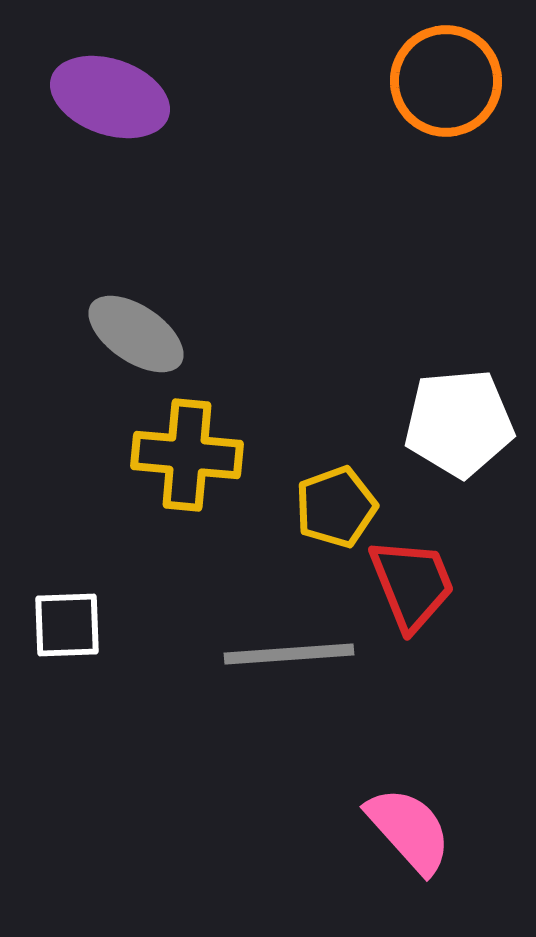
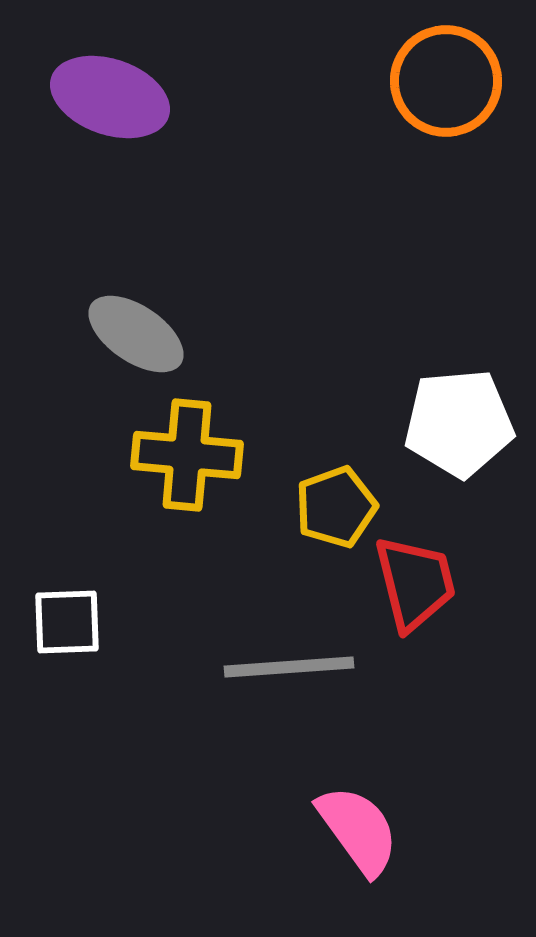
red trapezoid: moved 3 px right, 1 px up; rotated 8 degrees clockwise
white square: moved 3 px up
gray line: moved 13 px down
pink semicircle: moved 51 px left; rotated 6 degrees clockwise
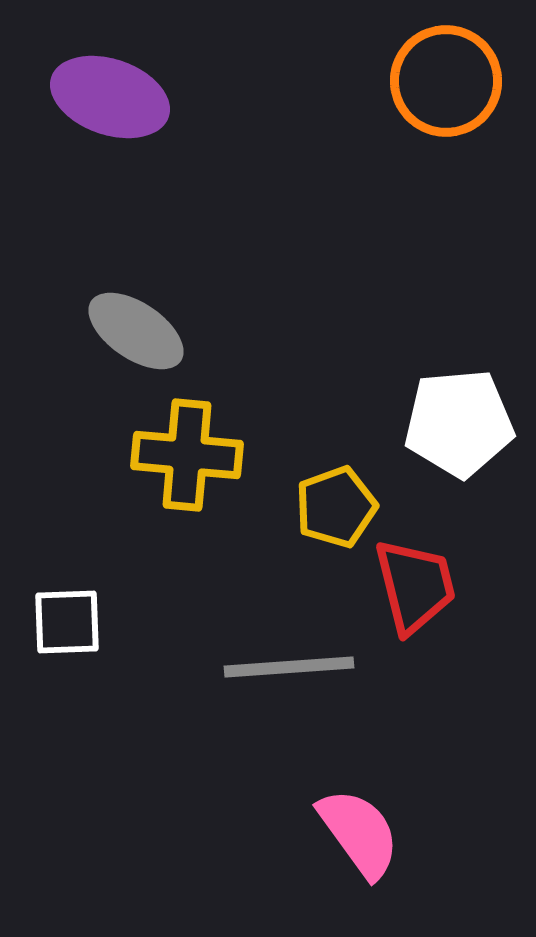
gray ellipse: moved 3 px up
red trapezoid: moved 3 px down
pink semicircle: moved 1 px right, 3 px down
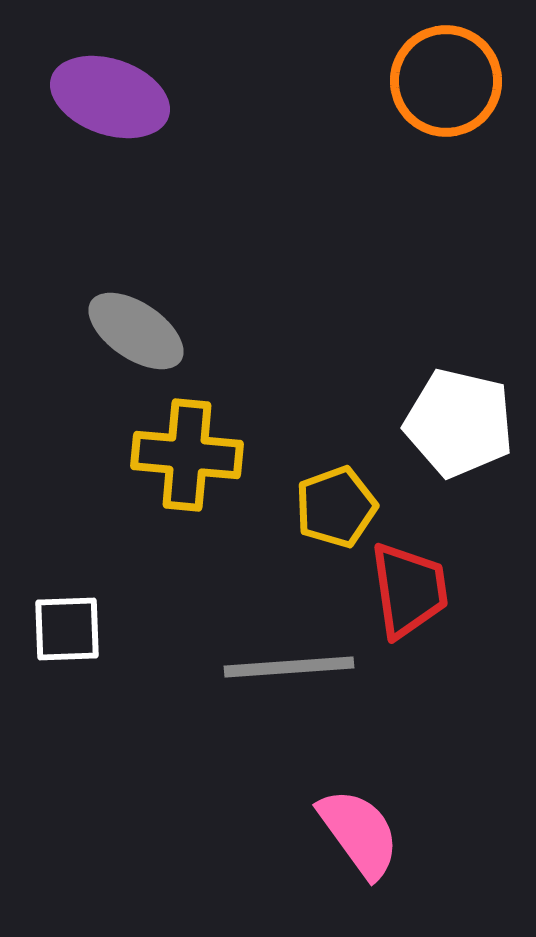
white pentagon: rotated 18 degrees clockwise
red trapezoid: moved 6 px left, 4 px down; rotated 6 degrees clockwise
white square: moved 7 px down
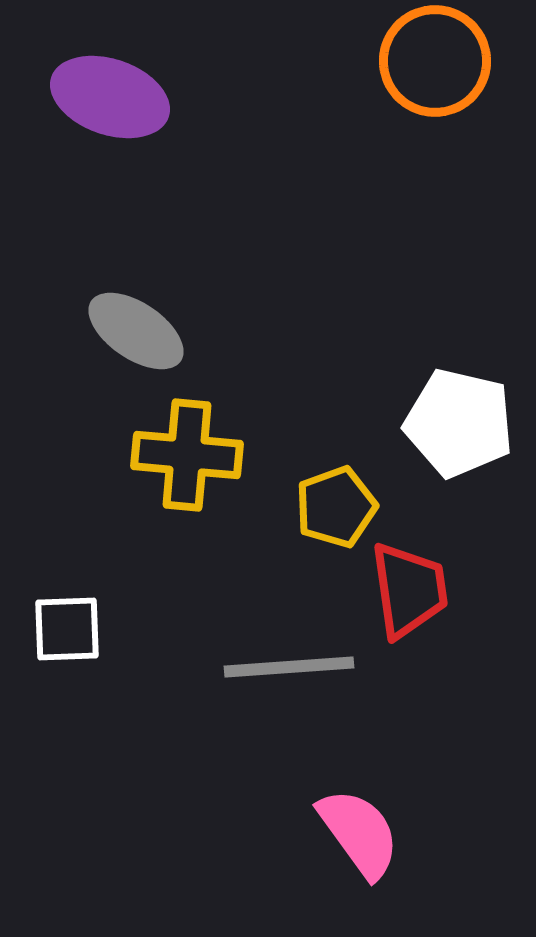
orange circle: moved 11 px left, 20 px up
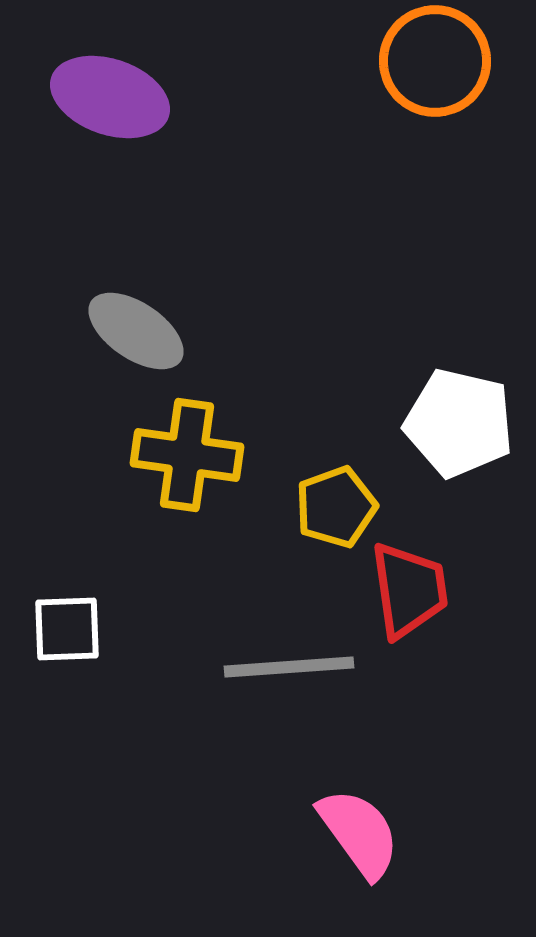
yellow cross: rotated 3 degrees clockwise
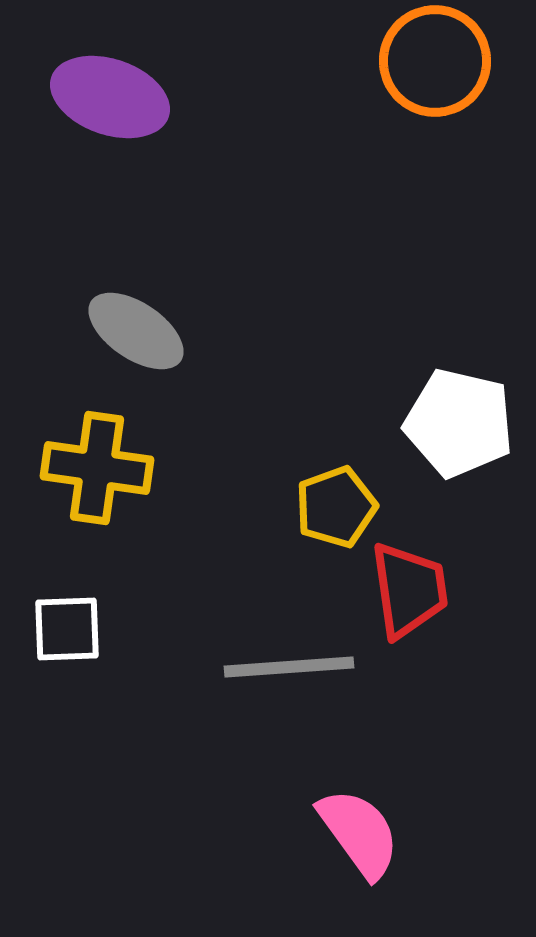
yellow cross: moved 90 px left, 13 px down
